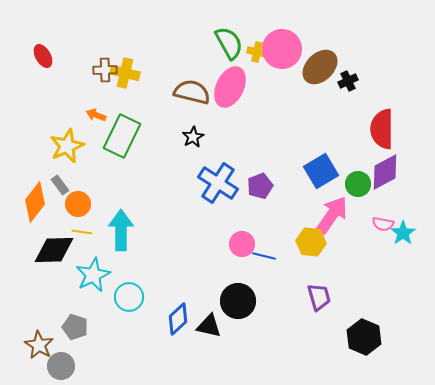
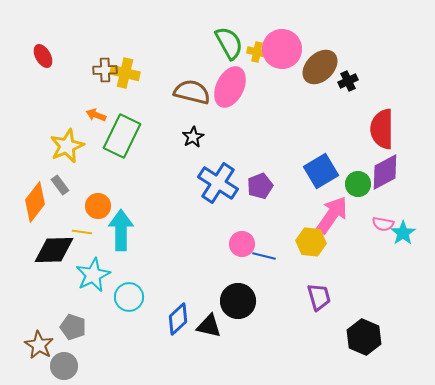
orange circle at (78, 204): moved 20 px right, 2 px down
gray pentagon at (75, 327): moved 2 px left
gray circle at (61, 366): moved 3 px right
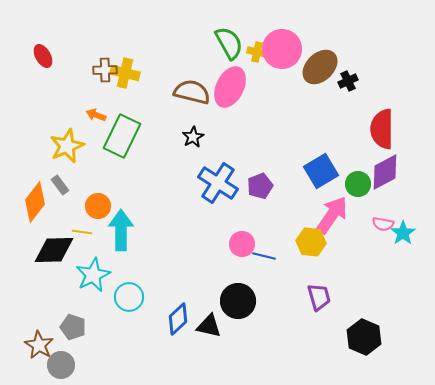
gray circle at (64, 366): moved 3 px left, 1 px up
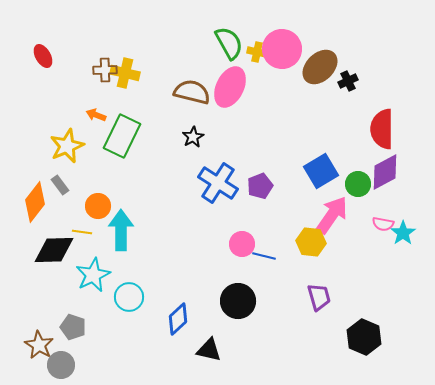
black triangle at (209, 326): moved 24 px down
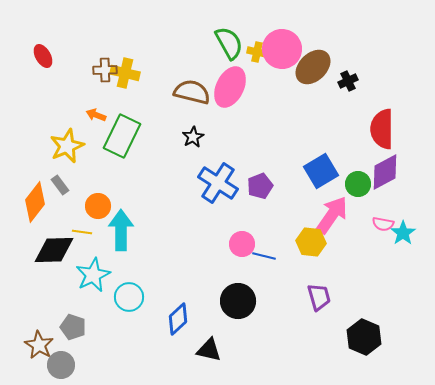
brown ellipse at (320, 67): moved 7 px left
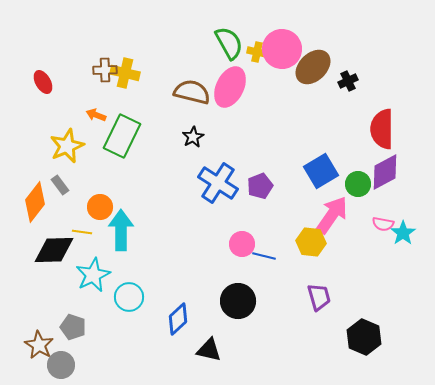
red ellipse at (43, 56): moved 26 px down
orange circle at (98, 206): moved 2 px right, 1 px down
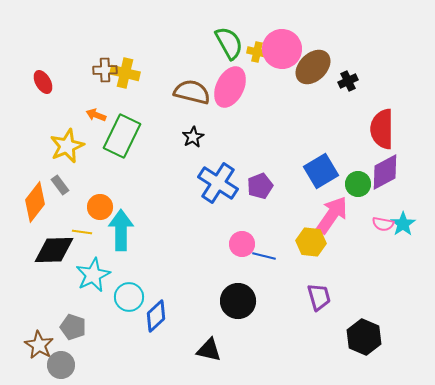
cyan star at (403, 233): moved 9 px up
blue diamond at (178, 319): moved 22 px left, 3 px up
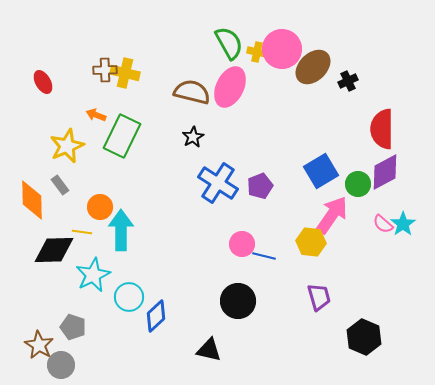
orange diamond at (35, 202): moved 3 px left, 2 px up; rotated 39 degrees counterclockwise
pink semicircle at (383, 224): rotated 30 degrees clockwise
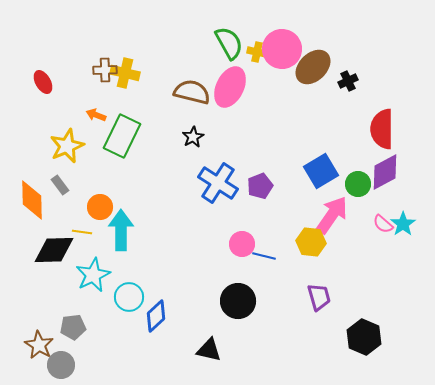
gray pentagon at (73, 327): rotated 25 degrees counterclockwise
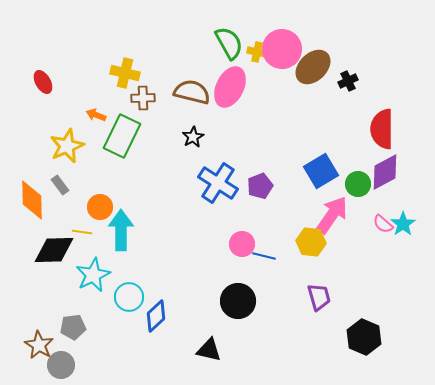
brown cross at (105, 70): moved 38 px right, 28 px down
